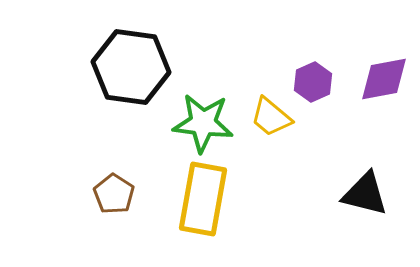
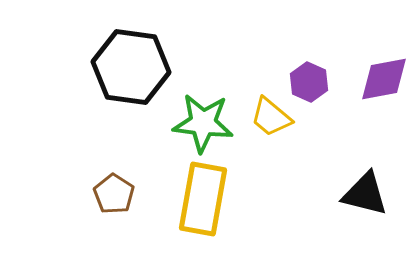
purple hexagon: moved 4 px left; rotated 12 degrees counterclockwise
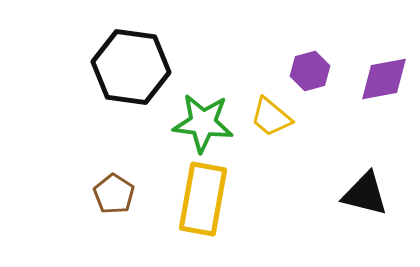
purple hexagon: moved 1 px right, 11 px up; rotated 21 degrees clockwise
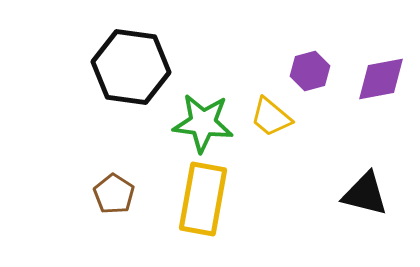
purple diamond: moved 3 px left
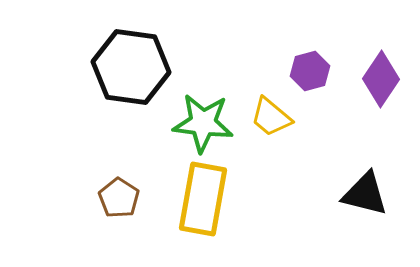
purple diamond: rotated 46 degrees counterclockwise
brown pentagon: moved 5 px right, 4 px down
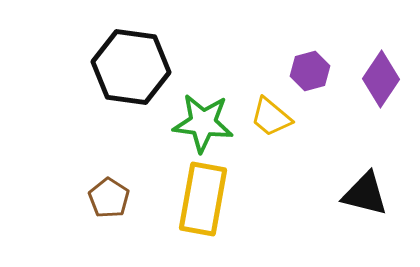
brown pentagon: moved 10 px left
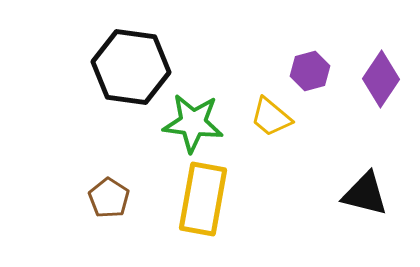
green star: moved 10 px left
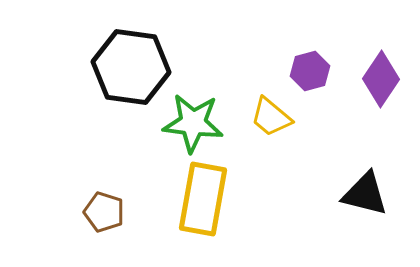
brown pentagon: moved 5 px left, 14 px down; rotated 15 degrees counterclockwise
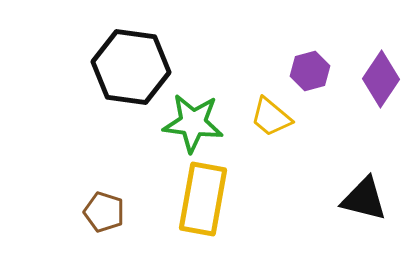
black triangle: moved 1 px left, 5 px down
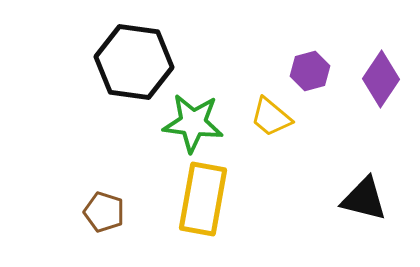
black hexagon: moved 3 px right, 5 px up
